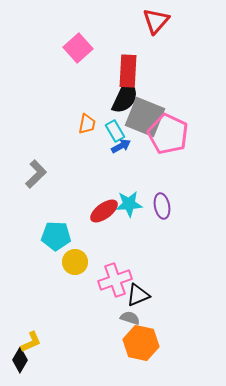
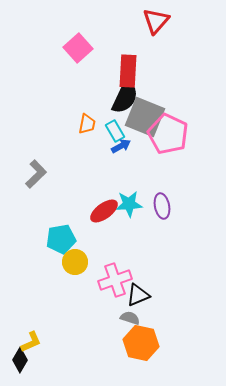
cyan pentagon: moved 5 px right, 3 px down; rotated 12 degrees counterclockwise
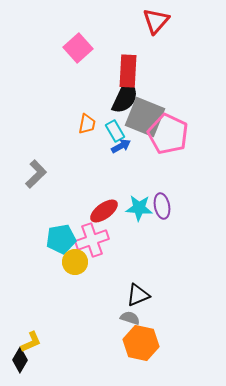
cyan star: moved 10 px right, 4 px down; rotated 8 degrees clockwise
pink cross: moved 23 px left, 40 px up
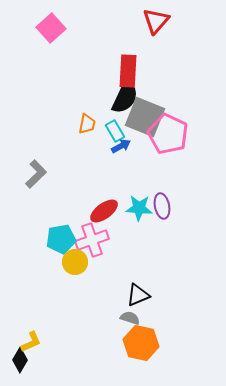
pink square: moved 27 px left, 20 px up
